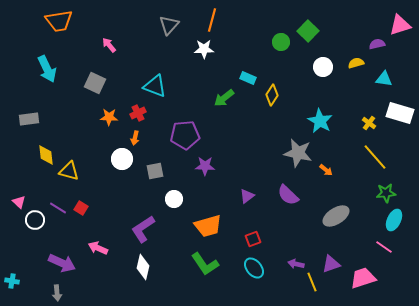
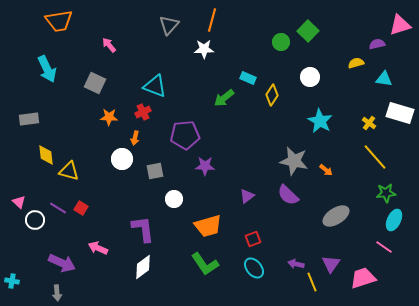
white circle at (323, 67): moved 13 px left, 10 px down
red cross at (138, 113): moved 5 px right, 1 px up
gray star at (298, 153): moved 4 px left, 8 px down
purple L-shape at (143, 229): rotated 116 degrees clockwise
purple triangle at (331, 264): rotated 36 degrees counterclockwise
white diamond at (143, 267): rotated 40 degrees clockwise
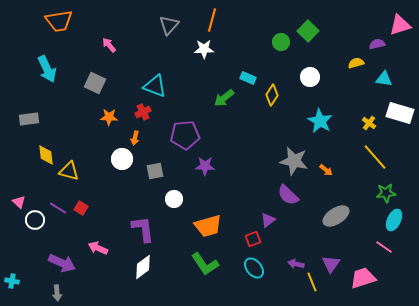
purple triangle at (247, 196): moved 21 px right, 24 px down
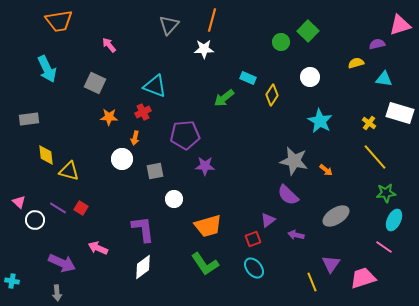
purple arrow at (296, 264): moved 29 px up
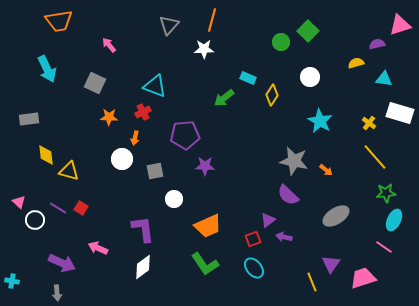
orange trapezoid at (208, 226): rotated 8 degrees counterclockwise
purple arrow at (296, 235): moved 12 px left, 2 px down
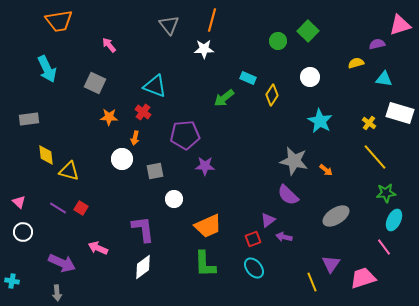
gray triangle at (169, 25): rotated 20 degrees counterclockwise
green circle at (281, 42): moved 3 px left, 1 px up
red cross at (143, 112): rotated 28 degrees counterclockwise
white circle at (35, 220): moved 12 px left, 12 px down
pink line at (384, 247): rotated 18 degrees clockwise
green L-shape at (205, 264): rotated 32 degrees clockwise
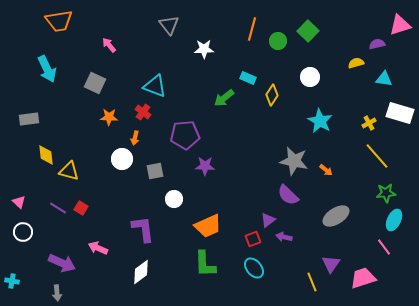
orange line at (212, 20): moved 40 px right, 9 px down
yellow cross at (369, 123): rotated 24 degrees clockwise
yellow line at (375, 157): moved 2 px right, 1 px up
white diamond at (143, 267): moved 2 px left, 5 px down
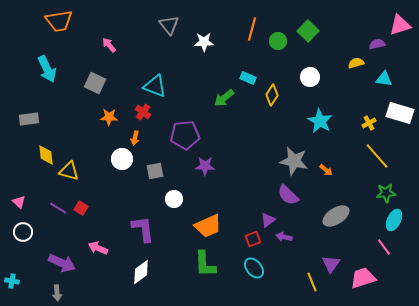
white star at (204, 49): moved 7 px up
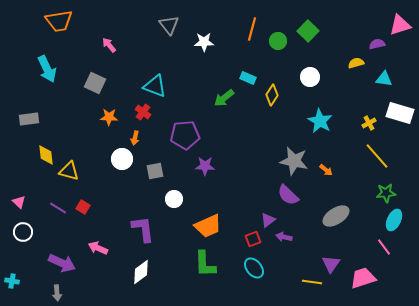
red square at (81, 208): moved 2 px right, 1 px up
yellow line at (312, 282): rotated 60 degrees counterclockwise
